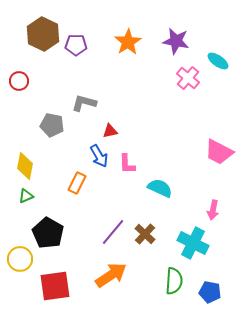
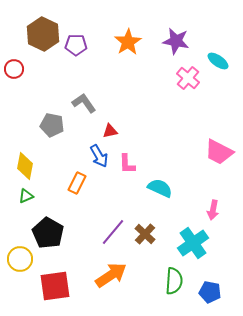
red circle: moved 5 px left, 12 px up
gray L-shape: rotated 40 degrees clockwise
cyan cross: rotated 28 degrees clockwise
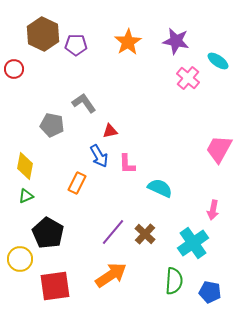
pink trapezoid: moved 3 px up; rotated 92 degrees clockwise
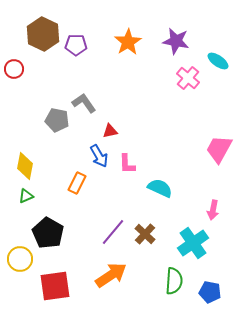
gray pentagon: moved 5 px right, 5 px up
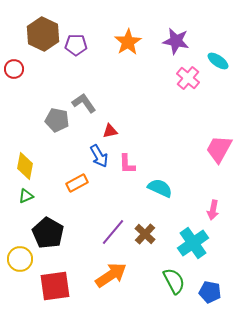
orange rectangle: rotated 35 degrees clockwise
green semicircle: rotated 32 degrees counterclockwise
